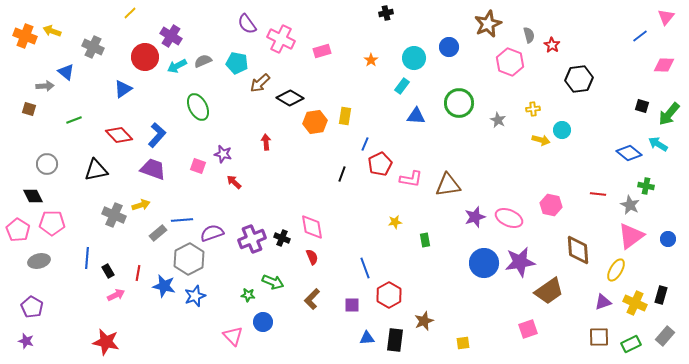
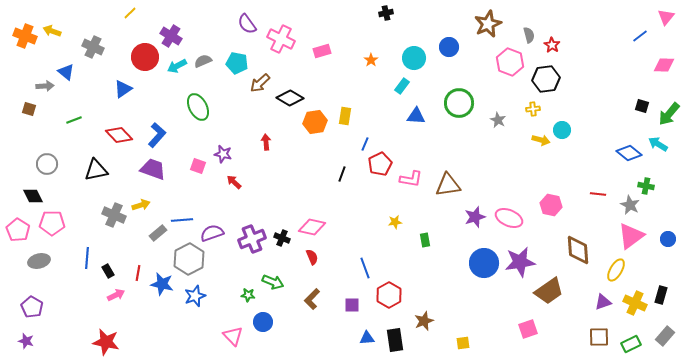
black hexagon at (579, 79): moved 33 px left
pink diamond at (312, 227): rotated 68 degrees counterclockwise
blue star at (164, 286): moved 2 px left, 2 px up
black rectangle at (395, 340): rotated 15 degrees counterclockwise
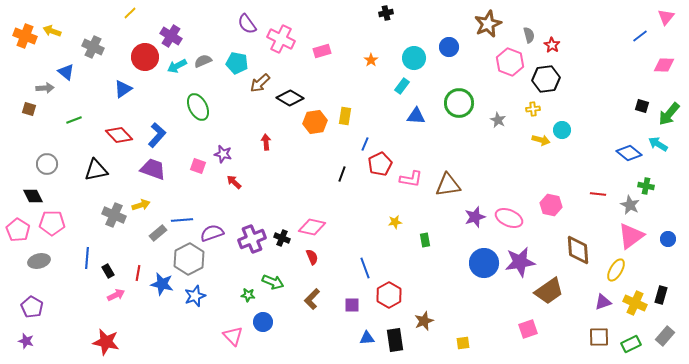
gray arrow at (45, 86): moved 2 px down
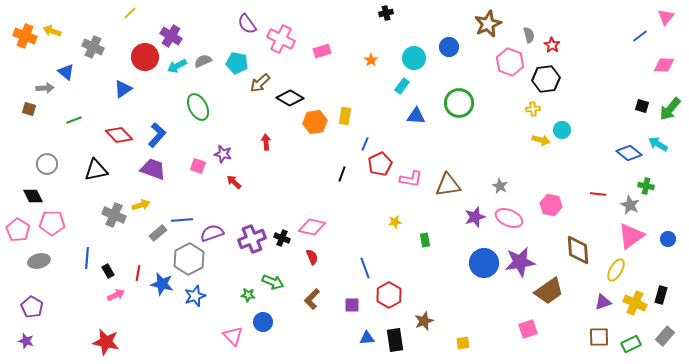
green arrow at (669, 114): moved 1 px right, 5 px up
gray star at (498, 120): moved 2 px right, 66 px down
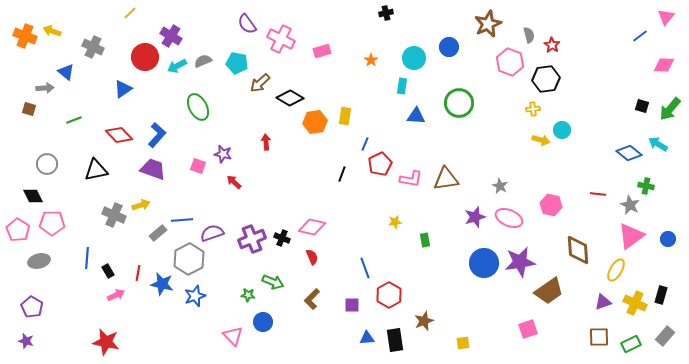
cyan rectangle at (402, 86): rotated 28 degrees counterclockwise
brown triangle at (448, 185): moved 2 px left, 6 px up
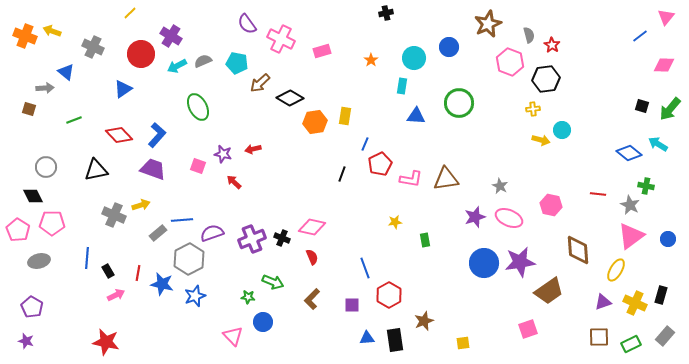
red circle at (145, 57): moved 4 px left, 3 px up
red arrow at (266, 142): moved 13 px left, 7 px down; rotated 98 degrees counterclockwise
gray circle at (47, 164): moved 1 px left, 3 px down
green star at (248, 295): moved 2 px down
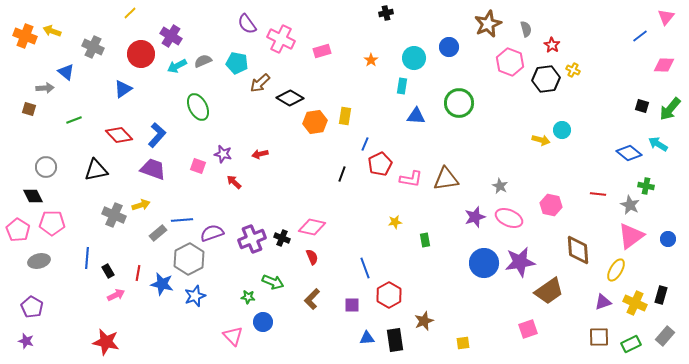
gray semicircle at (529, 35): moved 3 px left, 6 px up
yellow cross at (533, 109): moved 40 px right, 39 px up; rotated 32 degrees clockwise
red arrow at (253, 149): moved 7 px right, 5 px down
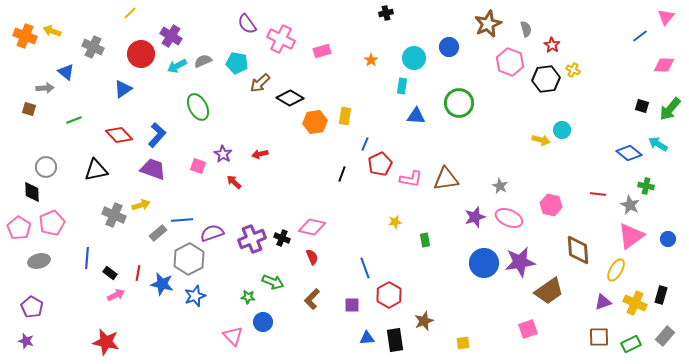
purple star at (223, 154): rotated 18 degrees clockwise
black diamond at (33, 196): moved 1 px left, 4 px up; rotated 25 degrees clockwise
pink pentagon at (52, 223): rotated 25 degrees counterclockwise
pink pentagon at (18, 230): moved 1 px right, 2 px up
black rectangle at (108, 271): moved 2 px right, 2 px down; rotated 24 degrees counterclockwise
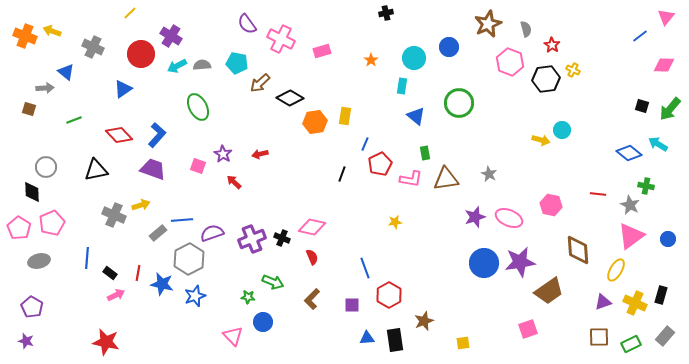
gray semicircle at (203, 61): moved 1 px left, 4 px down; rotated 18 degrees clockwise
blue triangle at (416, 116): rotated 36 degrees clockwise
gray star at (500, 186): moved 11 px left, 12 px up
green rectangle at (425, 240): moved 87 px up
